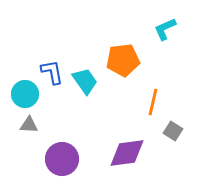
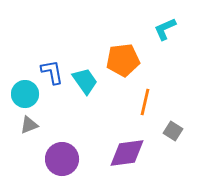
orange line: moved 8 px left
gray triangle: rotated 24 degrees counterclockwise
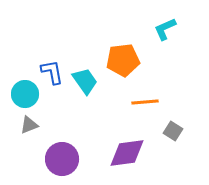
orange line: rotated 72 degrees clockwise
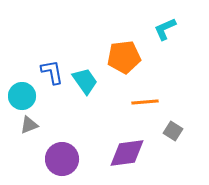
orange pentagon: moved 1 px right, 3 px up
cyan circle: moved 3 px left, 2 px down
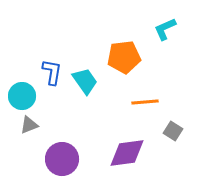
blue L-shape: rotated 20 degrees clockwise
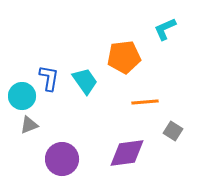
blue L-shape: moved 3 px left, 6 px down
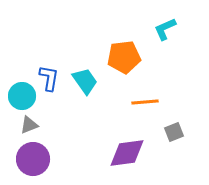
gray square: moved 1 px right, 1 px down; rotated 36 degrees clockwise
purple circle: moved 29 px left
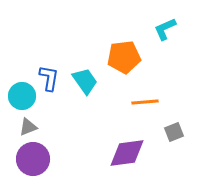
gray triangle: moved 1 px left, 2 px down
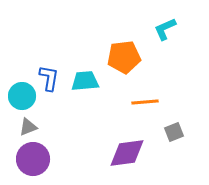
cyan trapezoid: rotated 60 degrees counterclockwise
